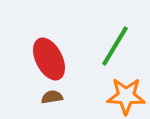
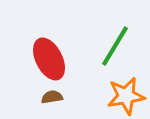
orange star: rotated 12 degrees counterclockwise
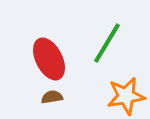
green line: moved 8 px left, 3 px up
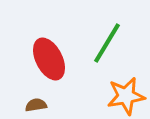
brown semicircle: moved 16 px left, 8 px down
